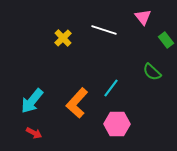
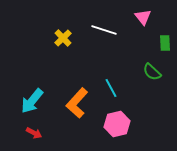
green rectangle: moved 1 px left, 3 px down; rotated 35 degrees clockwise
cyan line: rotated 66 degrees counterclockwise
pink hexagon: rotated 15 degrees counterclockwise
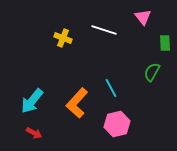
yellow cross: rotated 24 degrees counterclockwise
green semicircle: rotated 78 degrees clockwise
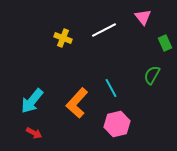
white line: rotated 45 degrees counterclockwise
green rectangle: rotated 21 degrees counterclockwise
green semicircle: moved 3 px down
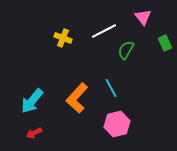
white line: moved 1 px down
green semicircle: moved 26 px left, 25 px up
orange L-shape: moved 5 px up
red arrow: rotated 126 degrees clockwise
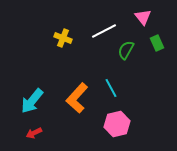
green rectangle: moved 8 px left
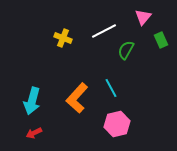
pink triangle: rotated 18 degrees clockwise
green rectangle: moved 4 px right, 3 px up
cyan arrow: rotated 24 degrees counterclockwise
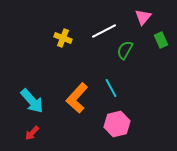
green semicircle: moved 1 px left
cyan arrow: rotated 56 degrees counterclockwise
red arrow: moved 2 px left; rotated 21 degrees counterclockwise
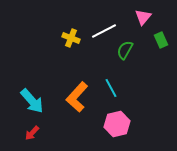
yellow cross: moved 8 px right
orange L-shape: moved 1 px up
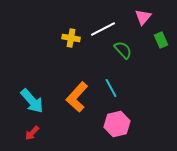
white line: moved 1 px left, 2 px up
yellow cross: rotated 12 degrees counterclockwise
green semicircle: moved 2 px left; rotated 108 degrees clockwise
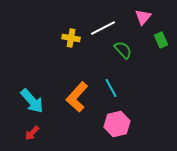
white line: moved 1 px up
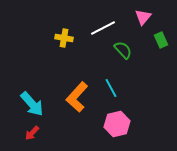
yellow cross: moved 7 px left
cyan arrow: moved 3 px down
